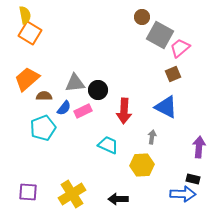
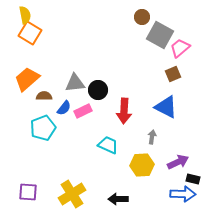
purple arrow: moved 21 px left, 15 px down; rotated 60 degrees clockwise
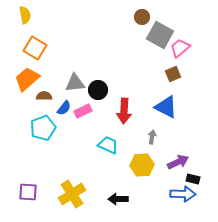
orange square: moved 5 px right, 15 px down
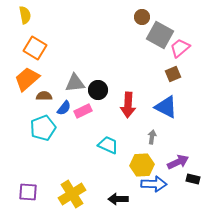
red arrow: moved 4 px right, 6 px up
blue arrow: moved 29 px left, 10 px up
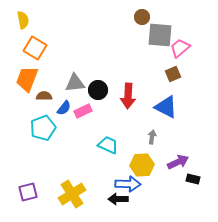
yellow semicircle: moved 2 px left, 5 px down
gray square: rotated 24 degrees counterclockwise
orange trapezoid: rotated 28 degrees counterclockwise
red arrow: moved 9 px up
blue arrow: moved 26 px left
purple square: rotated 18 degrees counterclockwise
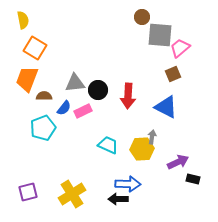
yellow hexagon: moved 16 px up
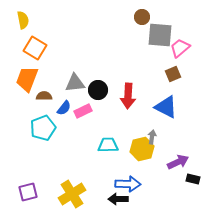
cyan trapezoid: rotated 25 degrees counterclockwise
yellow hexagon: rotated 10 degrees counterclockwise
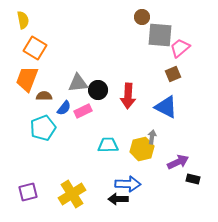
gray triangle: moved 3 px right
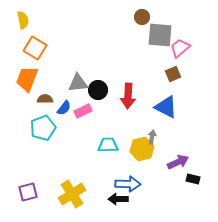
brown semicircle: moved 1 px right, 3 px down
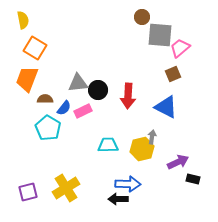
cyan pentagon: moved 5 px right; rotated 20 degrees counterclockwise
yellow cross: moved 6 px left, 6 px up
